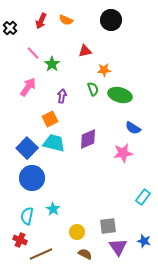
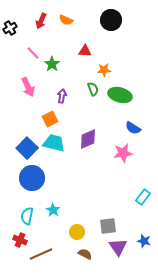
black cross: rotated 16 degrees clockwise
red triangle: rotated 16 degrees clockwise
pink arrow: rotated 120 degrees clockwise
cyan star: moved 1 px down
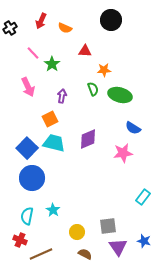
orange semicircle: moved 1 px left, 8 px down
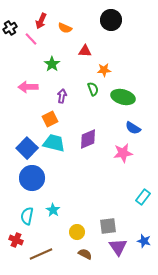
pink line: moved 2 px left, 14 px up
pink arrow: rotated 114 degrees clockwise
green ellipse: moved 3 px right, 2 px down
red cross: moved 4 px left
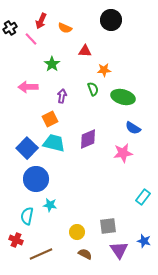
blue circle: moved 4 px right, 1 px down
cyan star: moved 3 px left, 5 px up; rotated 24 degrees counterclockwise
purple triangle: moved 1 px right, 3 px down
